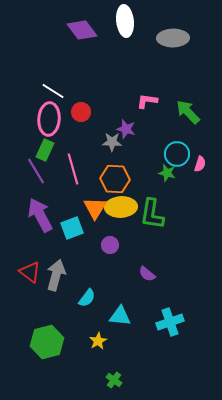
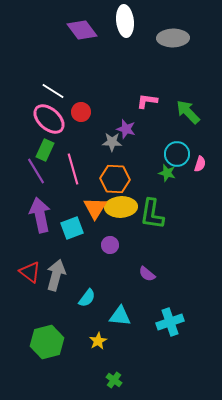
pink ellipse: rotated 52 degrees counterclockwise
purple arrow: rotated 16 degrees clockwise
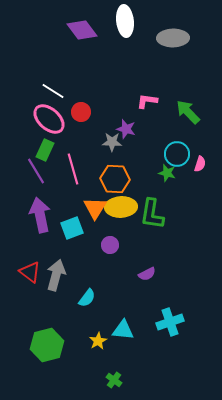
purple semicircle: rotated 66 degrees counterclockwise
cyan triangle: moved 3 px right, 14 px down
green hexagon: moved 3 px down
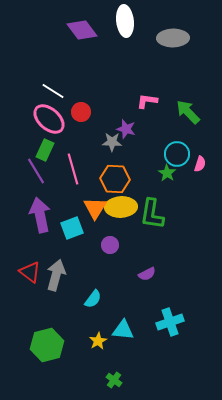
green star: rotated 18 degrees clockwise
cyan semicircle: moved 6 px right, 1 px down
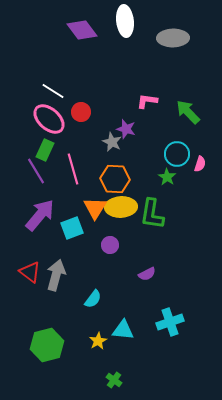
gray star: rotated 24 degrees clockwise
green star: moved 4 px down
purple arrow: rotated 52 degrees clockwise
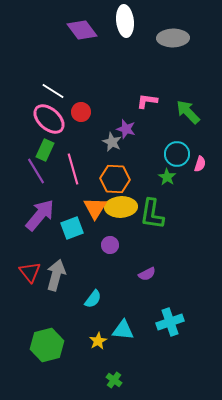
red triangle: rotated 15 degrees clockwise
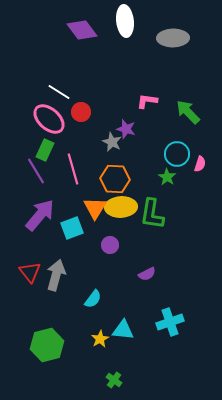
white line: moved 6 px right, 1 px down
yellow star: moved 2 px right, 2 px up
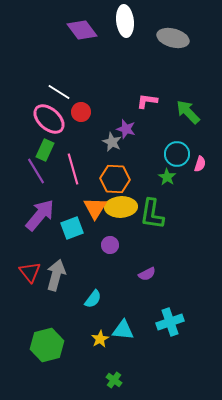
gray ellipse: rotated 16 degrees clockwise
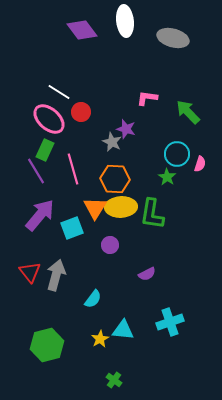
pink L-shape: moved 3 px up
